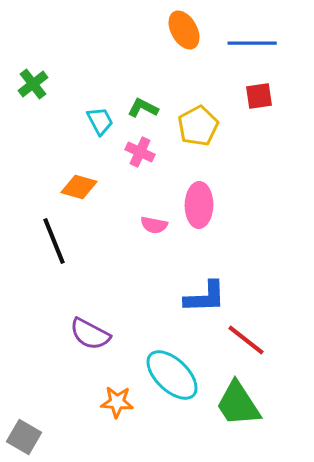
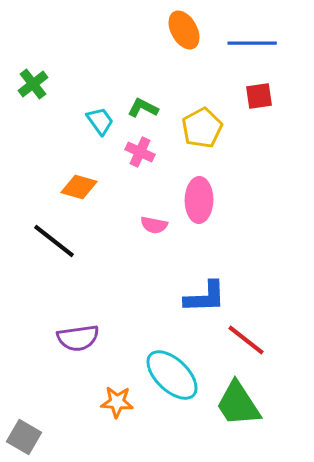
cyan trapezoid: rotated 8 degrees counterclockwise
yellow pentagon: moved 4 px right, 2 px down
pink ellipse: moved 5 px up
black line: rotated 30 degrees counterclockwise
purple semicircle: moved 12 px left, 4 px down; rotated 36 degrees counterclockwise
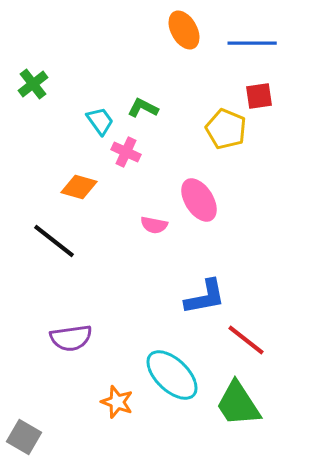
yellow pentagon: moved 24 px right, 1 px down; rotated 21 degrees counterclockwise
pink cross: moved 14 px left
pink ellipse: rotated 33 degrees counterclockwise
blue L-shape: rotated 9 degrees counterclockwise
purple semicircle: moved 7 px left
orange star: rotated 16 degrees clockwise
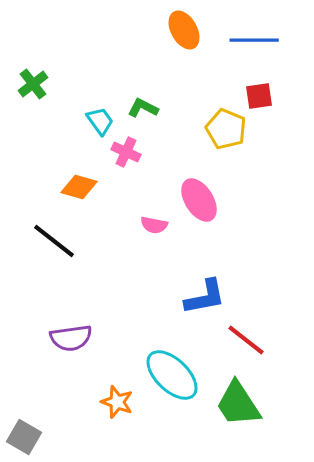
blue line: moved 2 px right, 3 px up
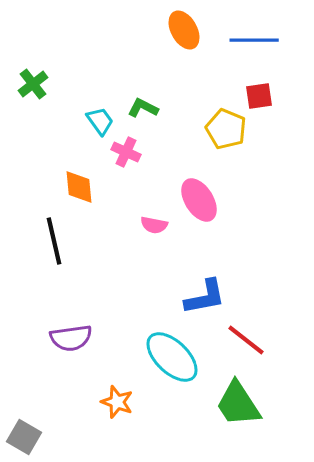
orange diamond: rotated 69 degrees clockwise
black line: rotated 39 degrees clockwise
cyan ellipse: moved 18 px up
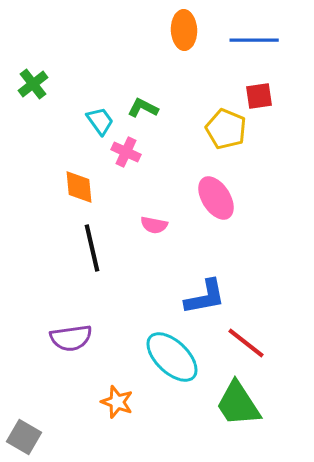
orange ellipse: rotated 27 degrees clockwise
pink ellipse: moved 17 px right, 2 px up
black line: moved 38 px right, 7 px down
red line: moved 3 px down
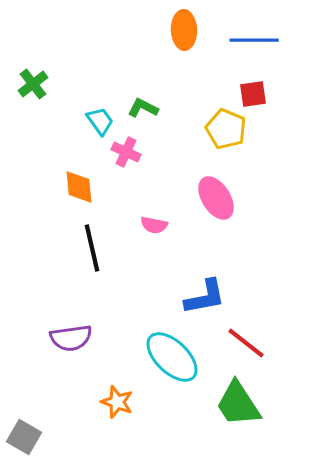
red square: moved 6 px left, 2 px up
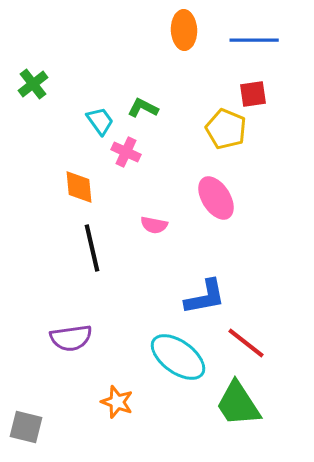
cyan ellipse: moved 6 px right; rotated 8 degrees counterclockwise
gray square: moved 2 px right, 10 px up; rotated 16 degrees counterclockwise
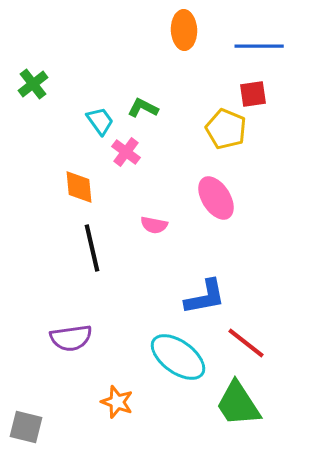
blue line: moved 5 px right, 6 px down
pink cross: rotated 12 degrees clockwise
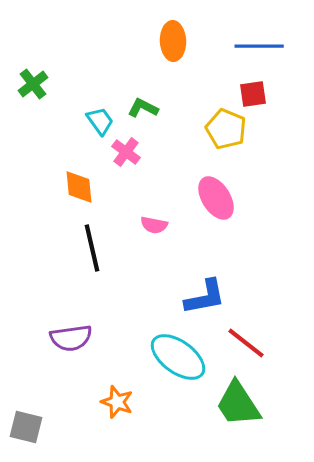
orange ellipse: moved 11 px left, 11 px down
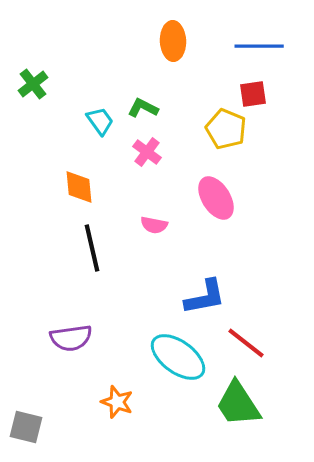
pink cross: moved 21 px right
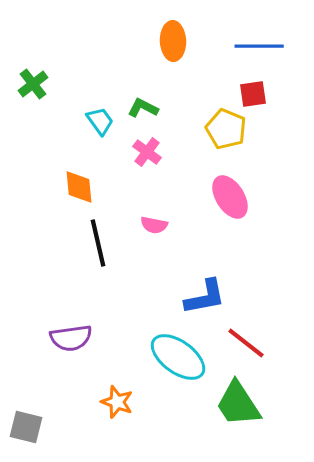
pink ellipse: moved 14 px right, 1 px up
black line: moved 6 px right, 5 px up
